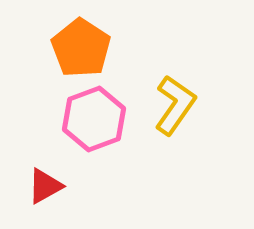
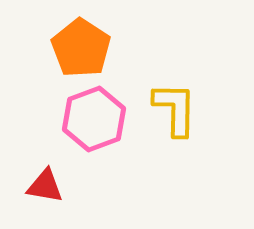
yellow L-shape: moved 4 px down; rotated 34 degrees counterclockwise
red triangle: rotated 39 degrees clockwise
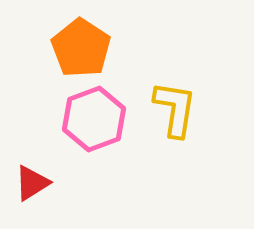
yellow L-shape: rotated 8 degrees clockwise
red triangle: moved 13 px left, 3 px up; rotated 42 degrees counterclockwise
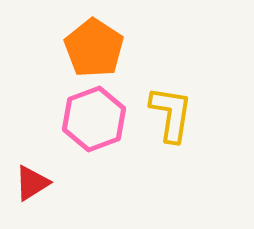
orange pentagon: moved 13 px right
yellow L-shape: moved 4 px left, 5 px down
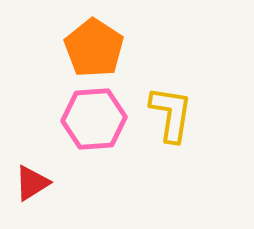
pink hexagon: rotated 16 degrees clockwise
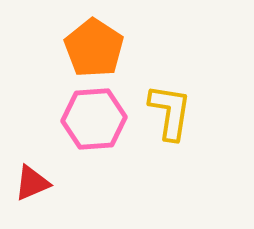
yellow L-shape: moved 1 px left, 2 px up
red triangle: rotated 9 degrees clockwise
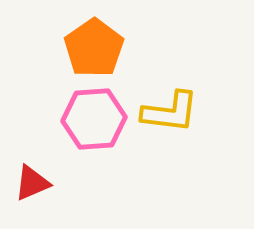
orange pentagon: rotated 4 degrees clockwise
yellow L-shape: rotated 88 degrees clockwise
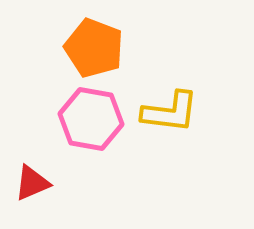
orange pentagon: rotated 16 degrees counterclockwise
pink hexagon: moved 3 px left; rotated 14 degrees clockwise
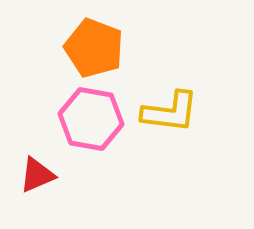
red triangle: moved 5 px right, 8 px up
